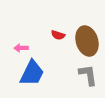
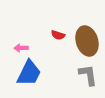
blue trapezoid: moved 3 px left
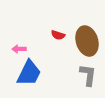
pink arrow: moved 2 px left, 1 px down
gray L-shape: rotated 15 degrees clockwise
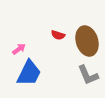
pink arrow: rotated 144 degrees clockwise
gray L-shape: rotated 150 degrees clockwise
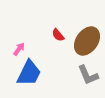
red semicircle: rotated 32 degrees clockwise
brown ellipse: rotated 52 degrees clockwise
pink arrow: rotated 16 degrees counterclockwise
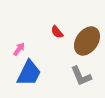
red semicircle: moved 1 px left, 3 px up
gray L-shape: moved 7 px left, 1 px down
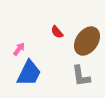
gray L-shape: rotated 15 degrees clockwise
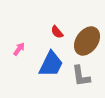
blue trapezoid: moved 22 px right, 9 px up
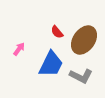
brown ellipse: moved 3 px left, 1 px up
gray L-shape: rotated 55 degrees counterclockwise
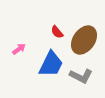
pink arrow: rotated 16 degrees clockwise
